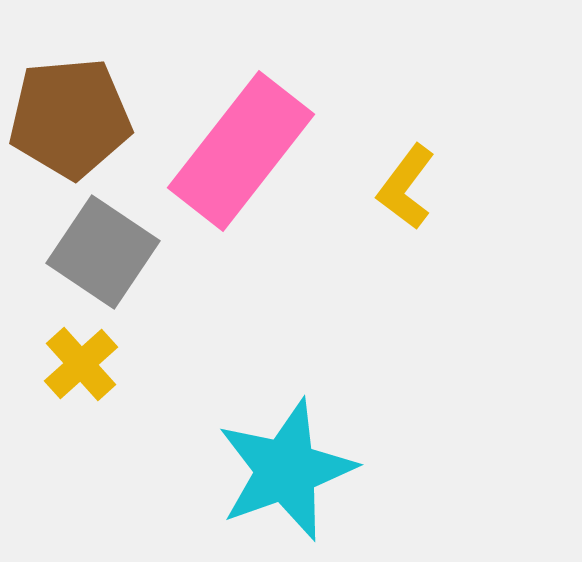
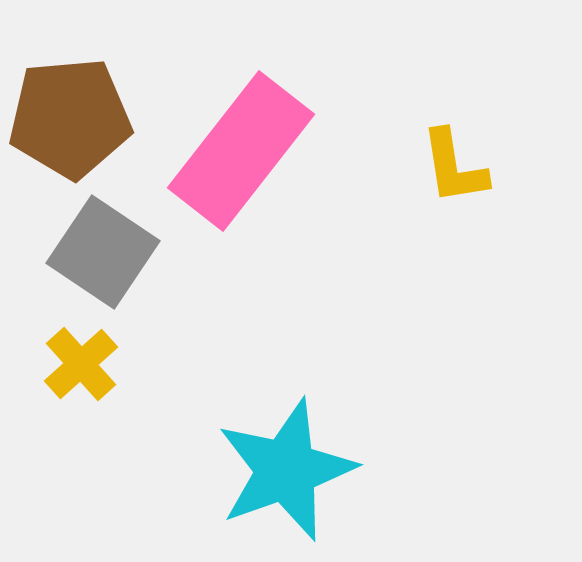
yellow L-shape: moved 48 px right, 20 px up; rotated 46 degrees counterclockwise
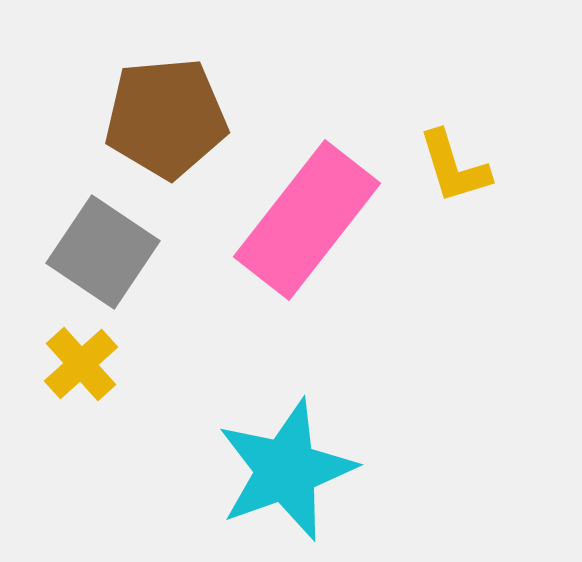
brown pentagon: moved 96 px right
pink rectangle: moved 66 px right, 69 px down
yellow L-shape: rotated 8 degrees counterclockwise
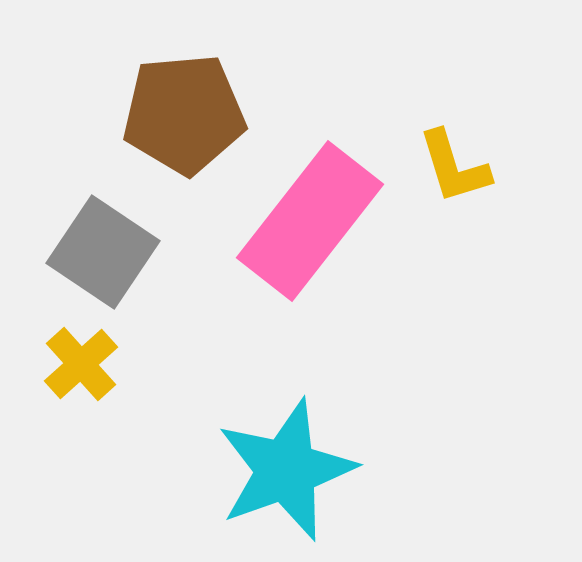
brown pentagon: moved 18 px right, 4 px up
pink rectangle: moved 3 px right, 1 px down
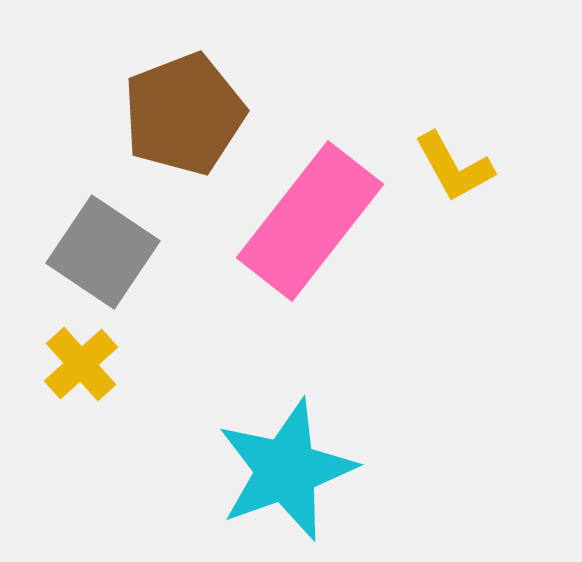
brown pentagon: rotated 16 degrees counterclockwise
yellow L-shape: rotated 12 degrees counterclockwise
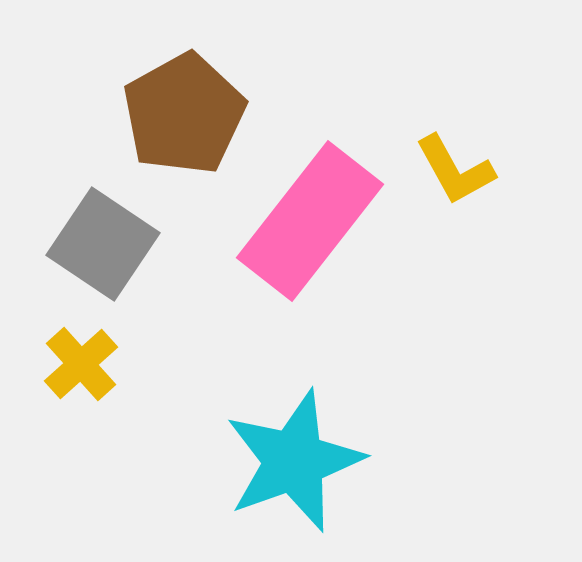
brown pentagon: rotated 8 degrees counterclockwise
yellow L-shape: moved 1 px right, 3 px down
gray square: moved 8 px up
cyan star: moved 8 px right, 9 px up
